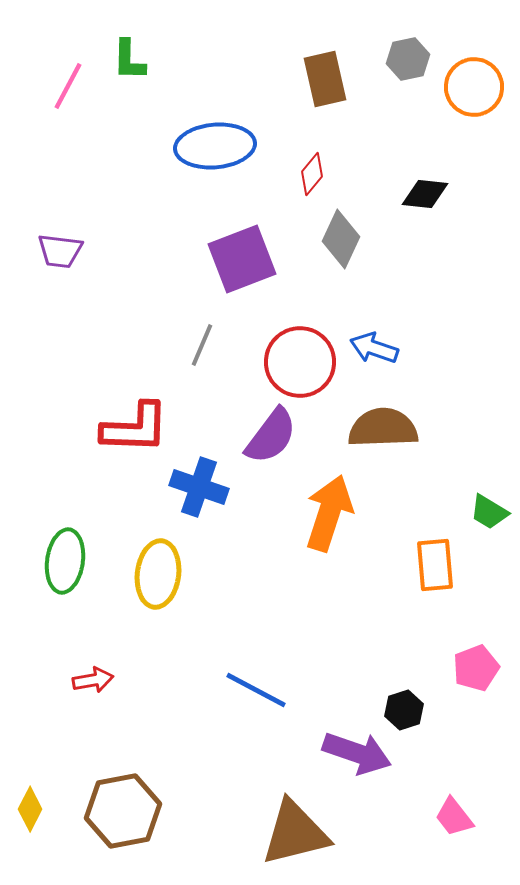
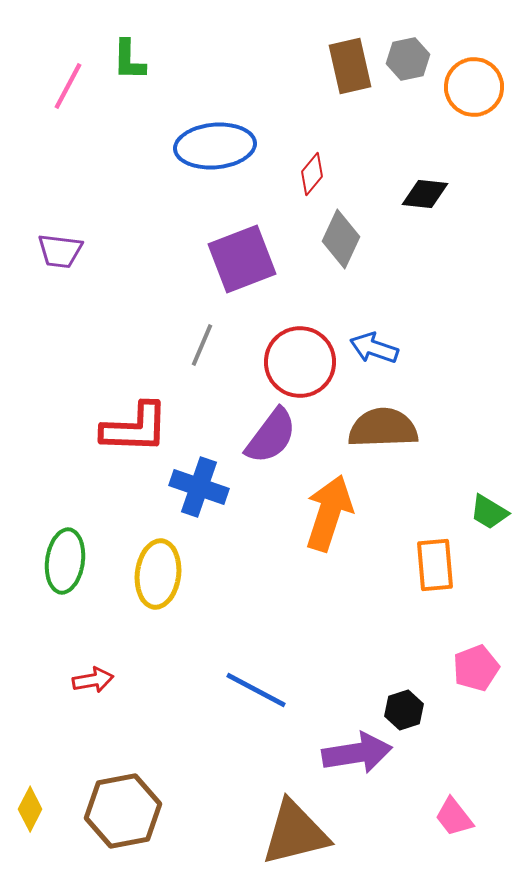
brown rectangle: moved 25 px right, 13 px up
purple arrow: rotated 28 degrees counterclockwise
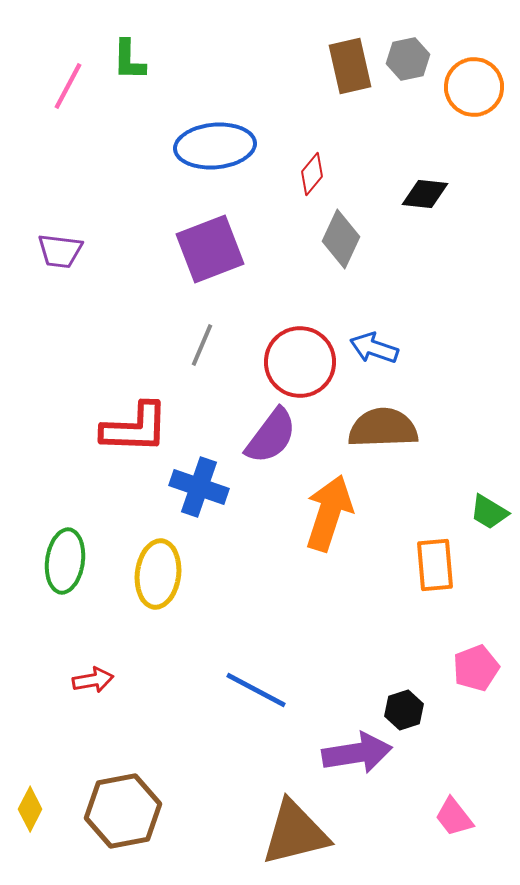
purple square: moved 32 px left, 10 px up
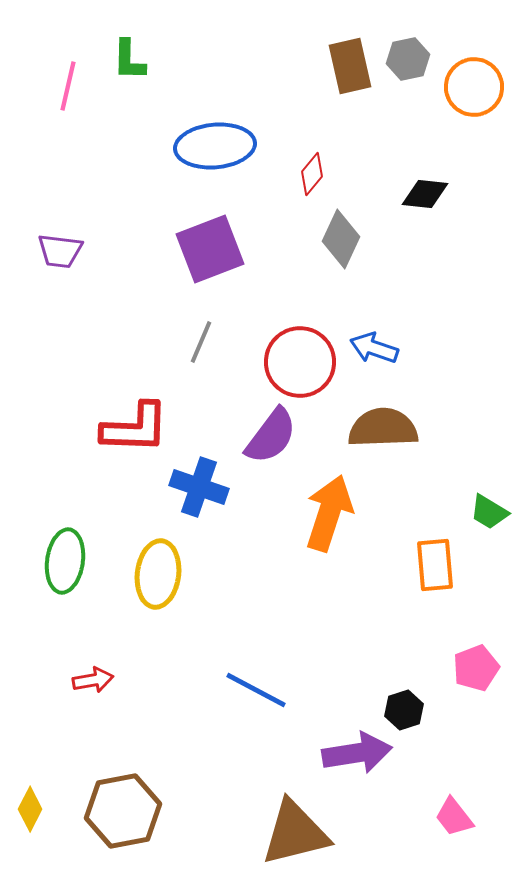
pink line: rotated 15 degrees counterclockwise
gray line: moved 1 px left, 3 px up
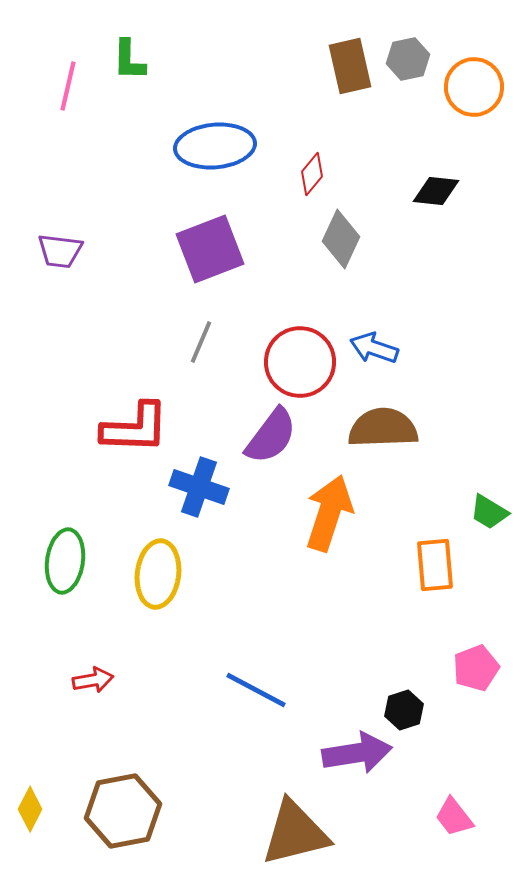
black diamond: moved 11 px right, 3 px up
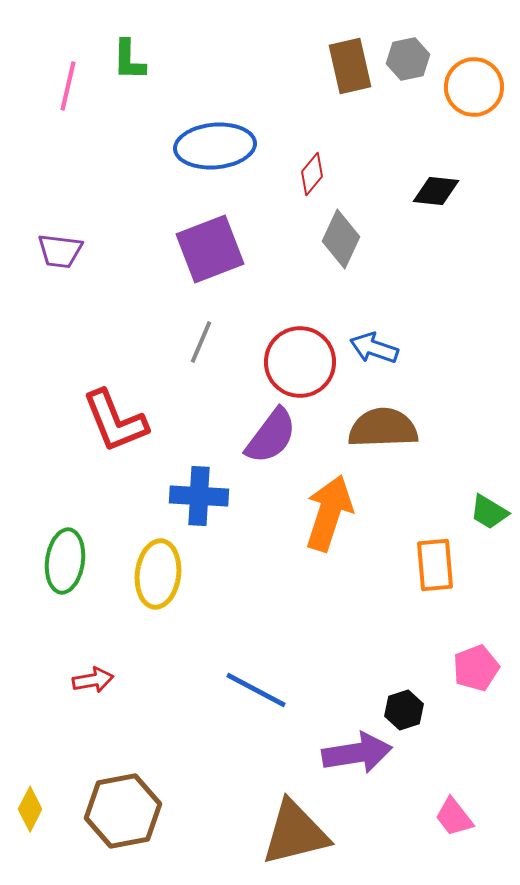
red L-shape: moved 20 px left, 7 px up; rotated 66 degrees clockwise
blue cross: moved 9 px down; rotated 16 degrees counterclockwise
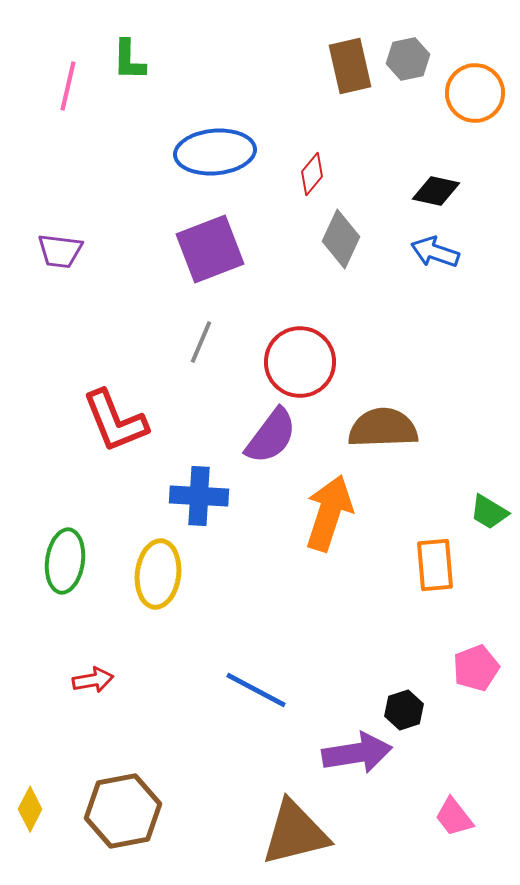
orange circle: moved 1 px right, 6 px down
blue ellipse: moved 6 px down
black diamond: rotated 6 degrees clockwise
blue arrow: moved 61 px right, 96 px up
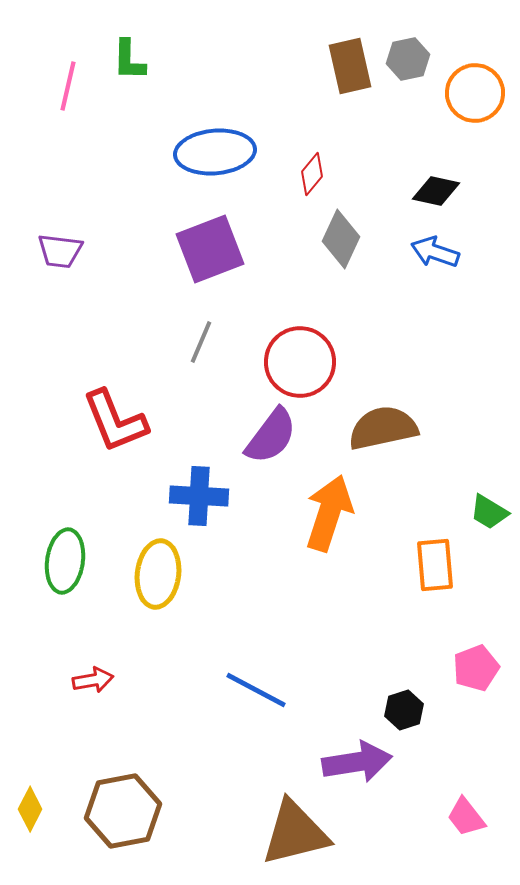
brown semicircle: rotated 10 degrees counterclockwise
purple arrow: moved 9 px down
pink trapezoid: moved 12 px right
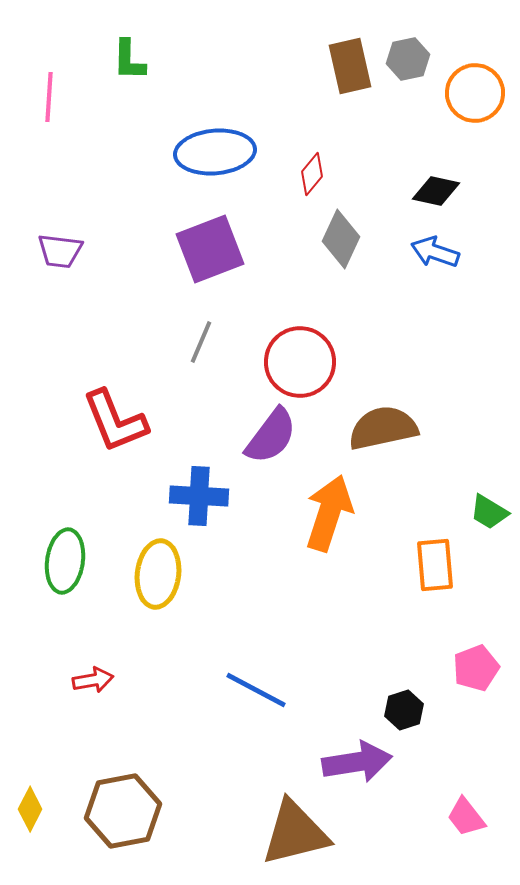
pink line: moved 19 px left, 11 px down; rotated 9 degrees counterclockwise
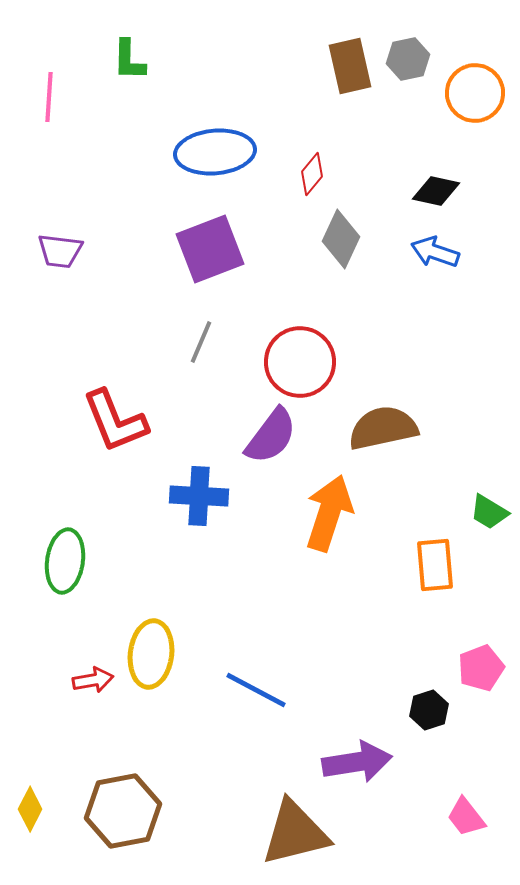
yellow ellipse: moved 7 px left, 80 px down
pink pentagon: moved 5 px right
black hexagon: moved 25 px right
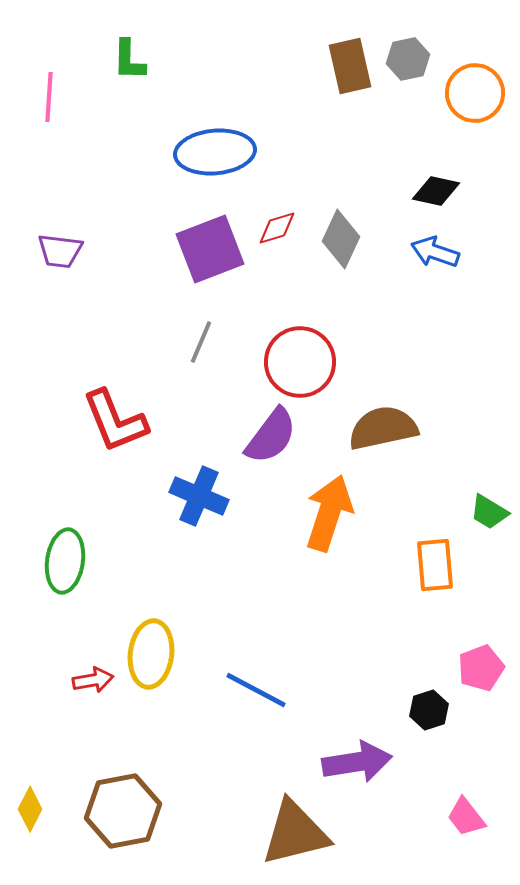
red diamond: moved 35 px left, 54 px down; rotated 33 degrees clockwise
blue cross: rotated 20 degrees clockwise
